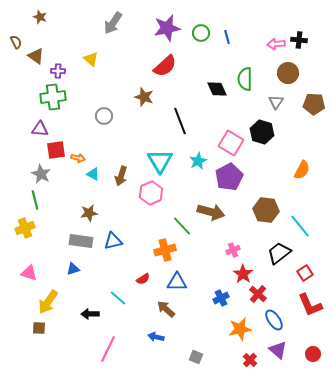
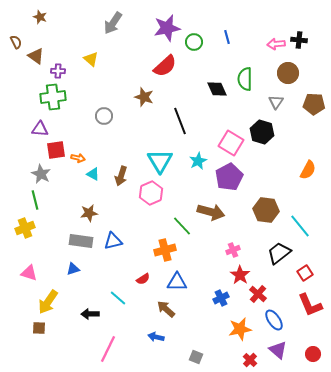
green circle at (201, 33): moved 7 px left, 9 px down
orange semicircle at (302, 170): moved 6 px right
red star at (243, 274): moved 3 px left, 1 px down
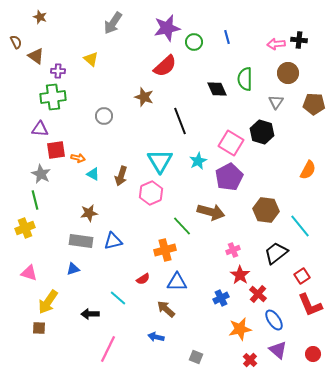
black trapezoid at (279, 253): moved 3 px left
red square at (305, 273): moved 3 px left, 3 px down
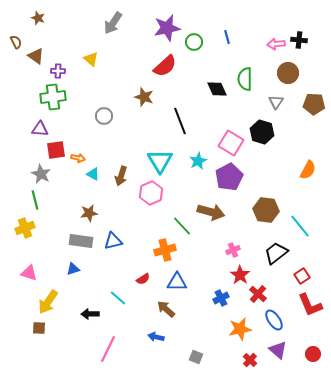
brown star at (40, 17): moved 2 px left, 1 px down
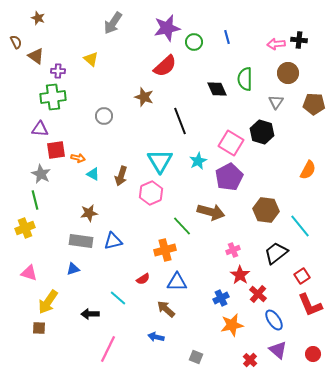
orange star at (240, 329): moved 8 px left, 4 px up
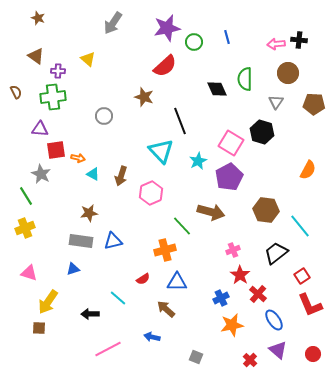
brown semicircle at (16, 42): moved 50 px down
yellow triangle at (91, 59): moved 3 px left
cyan triangle at (160, 161): moved 1 px right, 10 px up; rotated 12 degrees counterclockwise
green line at (35, 200): moved 9 px left, 4 px up; rotated 18 degrees counterclockwise
blue arrow at (156, 337): moved 4 px left
pink line at (108, 349): rotated 36 degrees clockwise
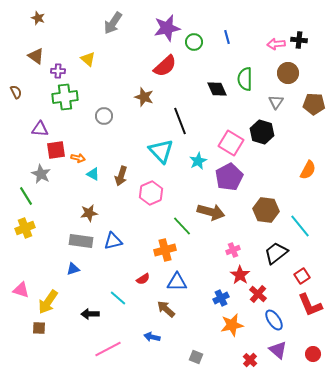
green cross at (53, 97): moved 12 px right
pink triangle at (29, 273): moved 8 px left, 17 px down
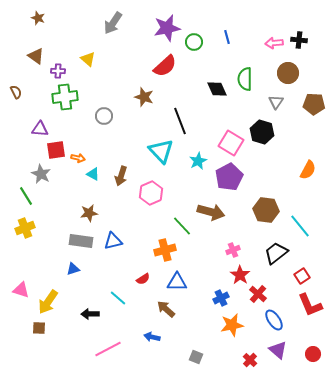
pink arrow at (276, 44): moved 2 px left, 1 px up
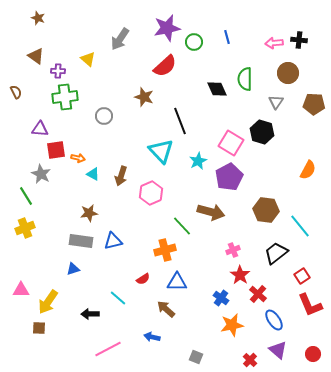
gray arrow at (113, 23): moved 7 px right, 16 px down
pink triangle at (21, 290): rotated 18 degrees counterclockwise
blue cross at (221, 298): rotated 28 degrees counterclockwise
